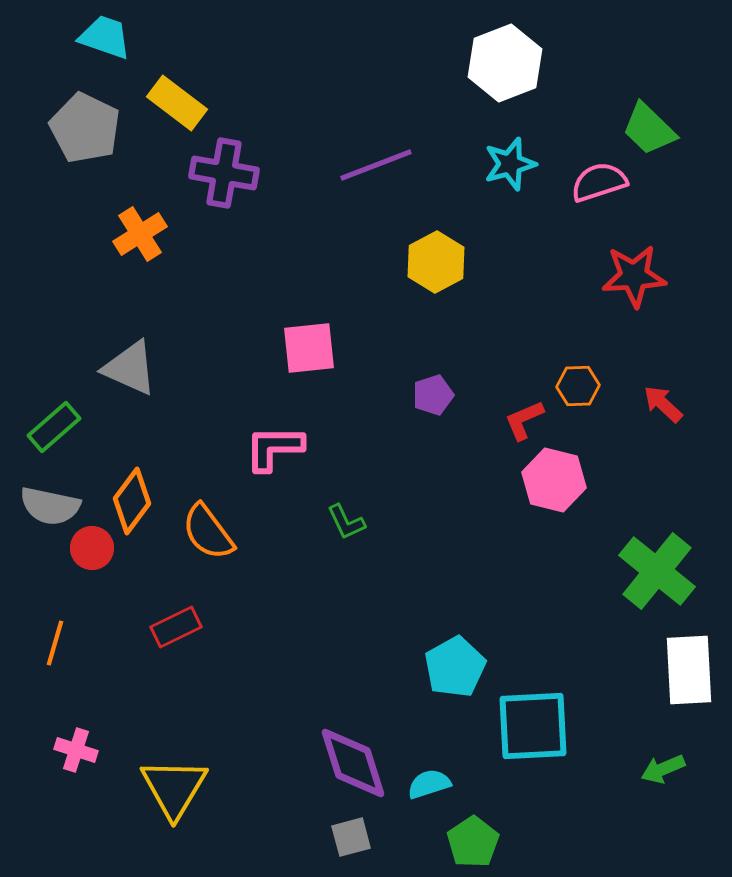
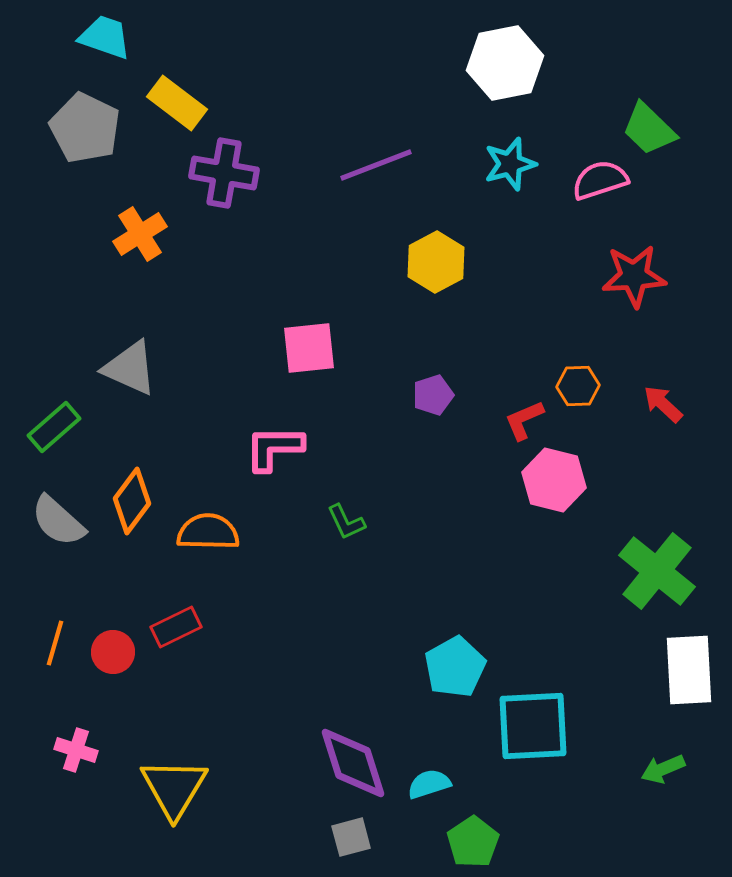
white hexagon: rotated 10 degrees clockwise
pink semicircle: moved 1 px right, 2 px up
gray semicircle: moved 8 px right, 15 px down; rotated 30 degrees clockwise
orange semicircle: rotated 128 degrees clockwise
red circle: moved 21 px right, 104 px down
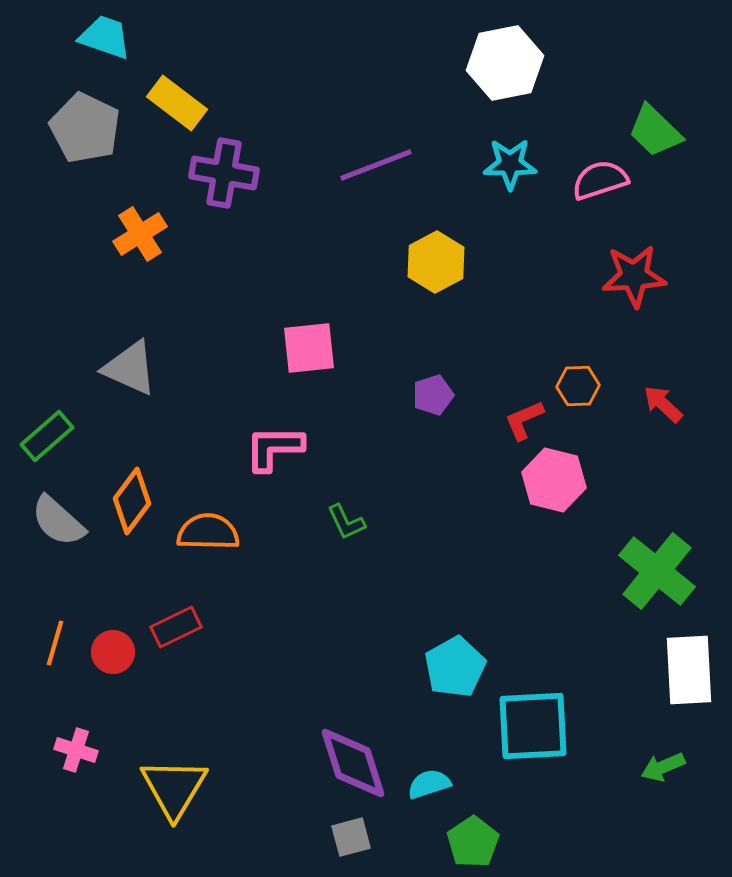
green trapezoid: moved 6 px right, 2 px down
cyan star: rotated 16 degrees clockwise
green rectangle: moved 7 px left, 9 px down
green arrow: moved 2 px up
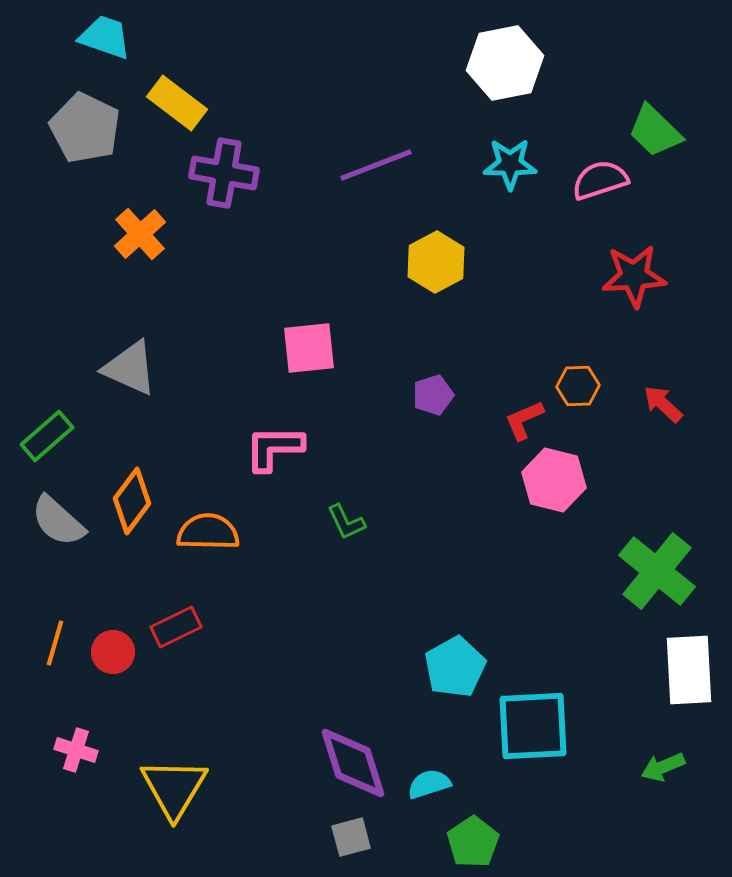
orange cross: rotated 10 degrees counterclockwise
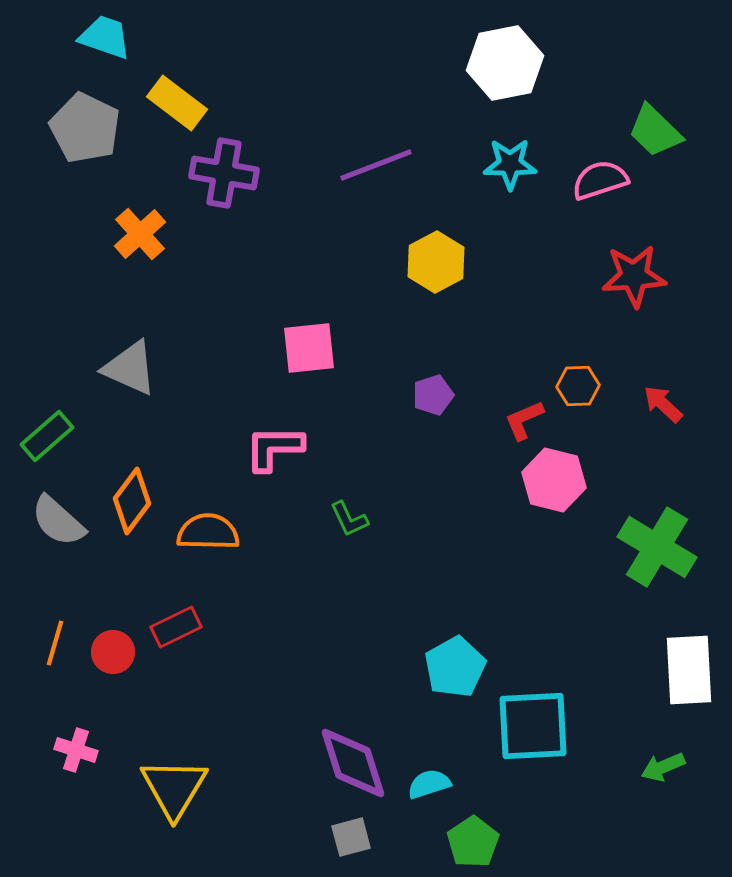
green L-shape: moved 3 px right, 3 px up
green cross: moved 24 px up; rotated 8 degrees counterclockwise
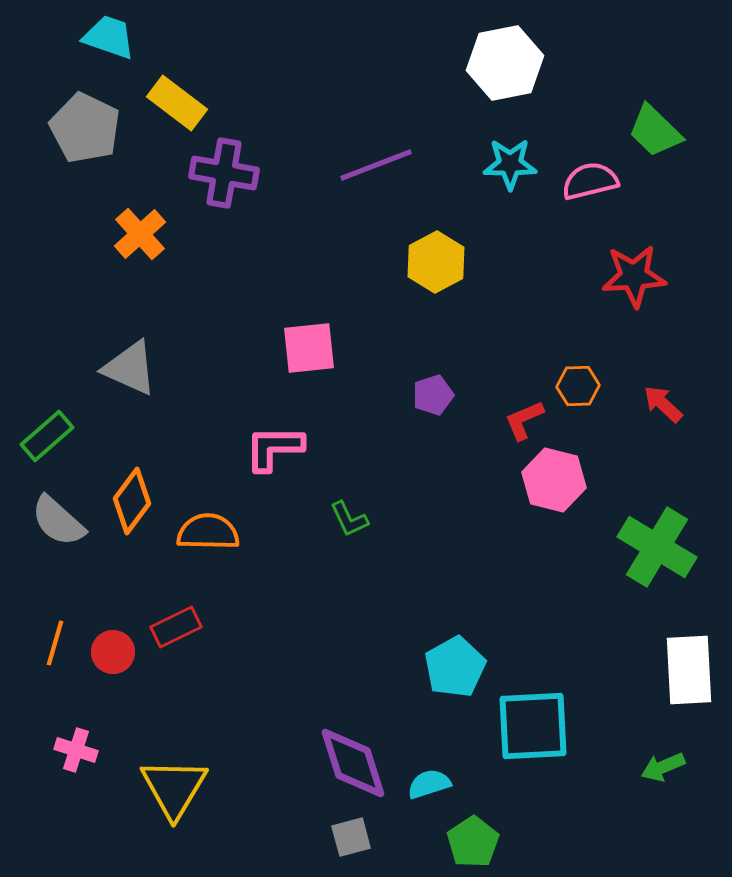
cyan trapezoid: moved 4 px right
pink semicircle: moved 10 px left, 1 px down; rotated 4 degrees clockwise
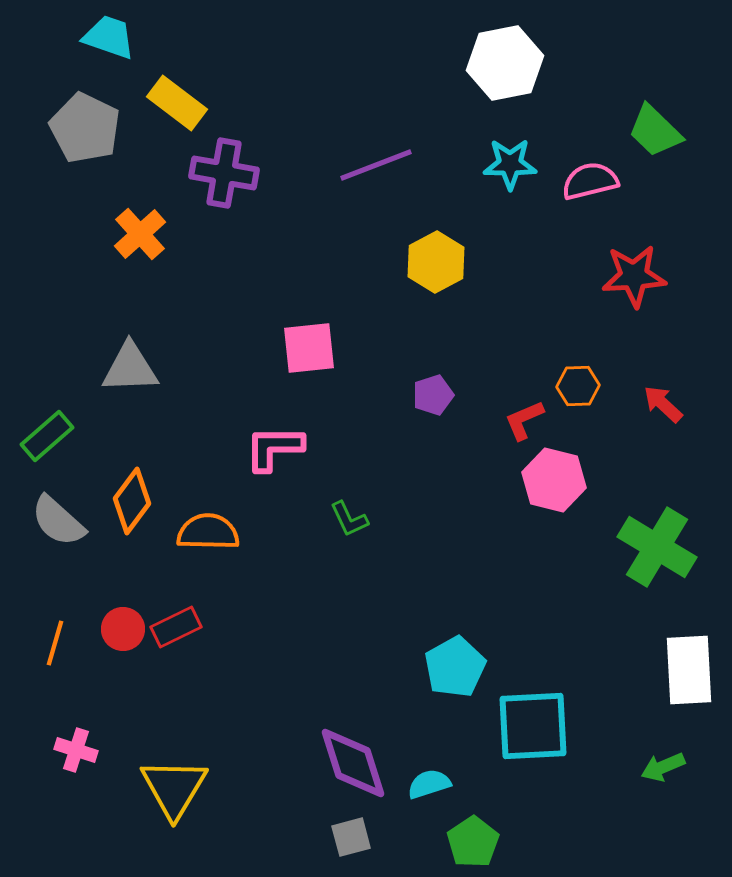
gray triangle: rotated 26 degrees counterclockwise
red circle: moved 10 px right, 23 px up
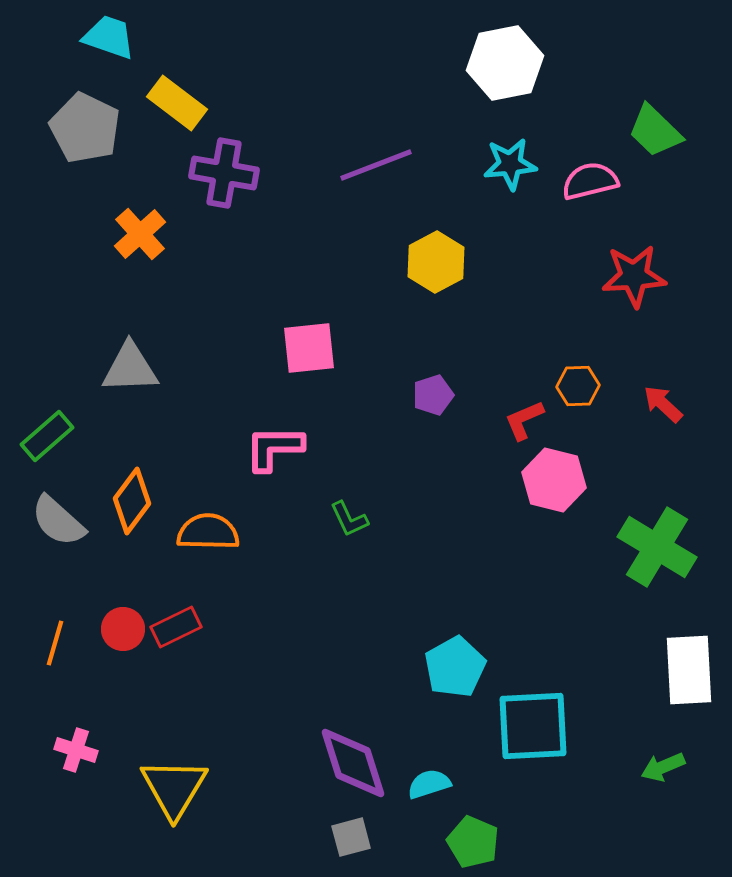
cyan star: rotated 6 degrees counterclockwise
green pentagon: rotated 15 degrees counterclockwise
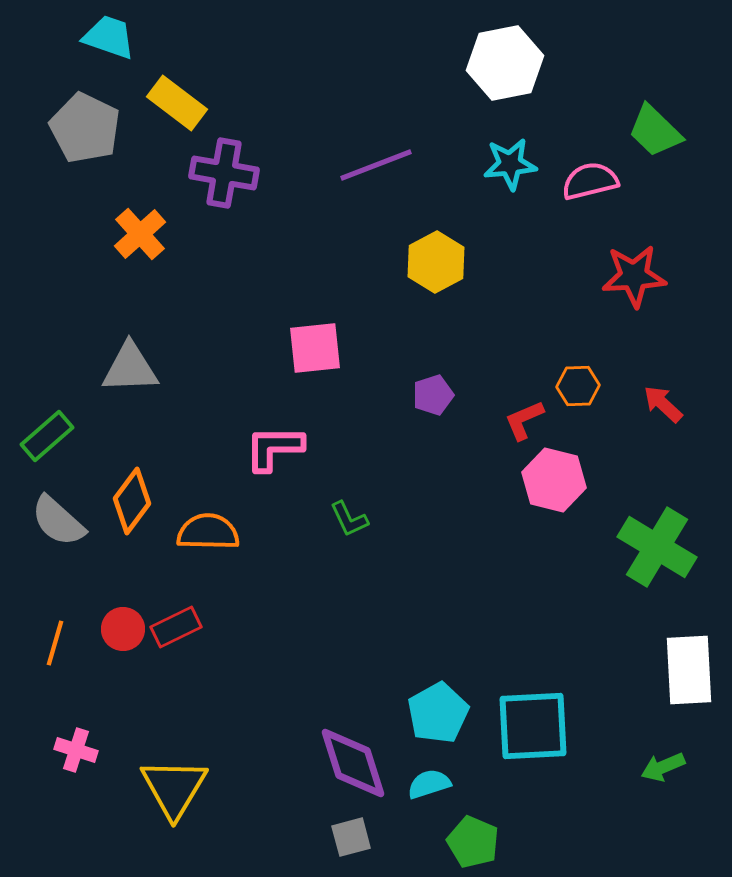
pink square: moved 6 px right
cyan pentagon: moved 17 px left, 46 px down
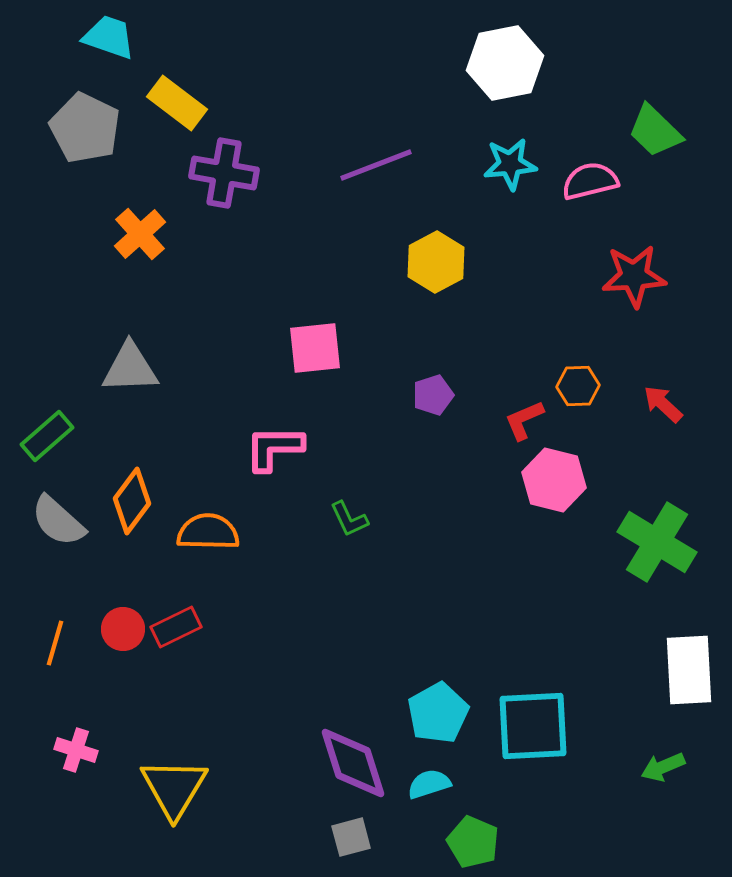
green cross: moved 5 px up
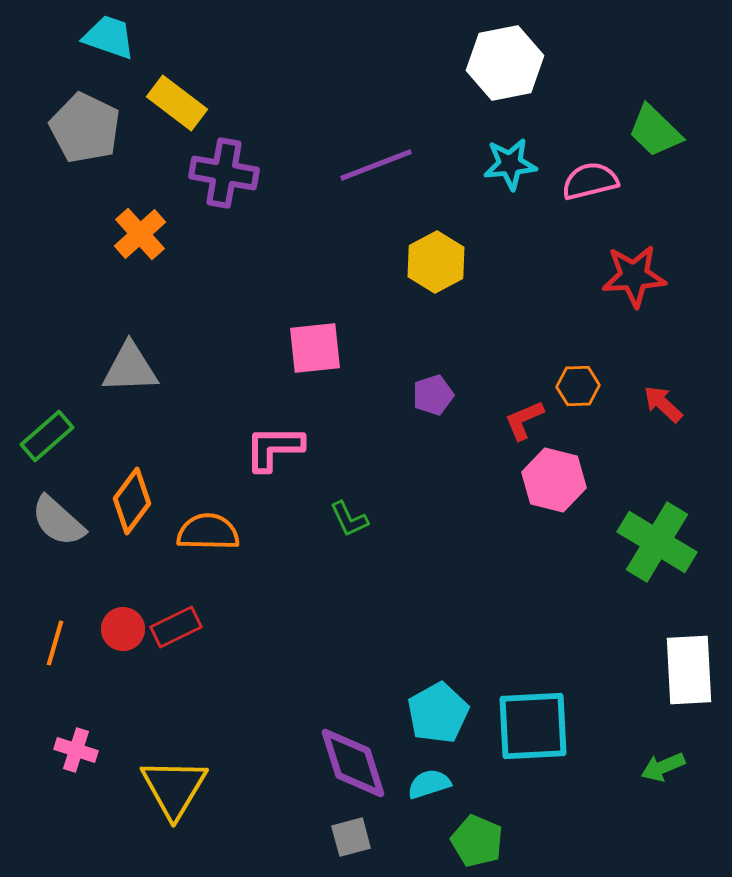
green pentagon: moved 4 px right, 1 px up
